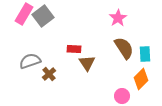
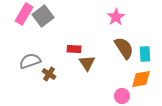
pink star: moved 2 px left, 1 px up
brown cross: rotated 16 degrees counterclockwise
orange diamond: rotated 35 degrees clockwise
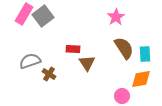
red rectangle: moved 1 px left
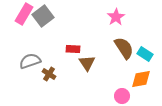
cyan rectangle: rotated 56 degrees counterclockwise
